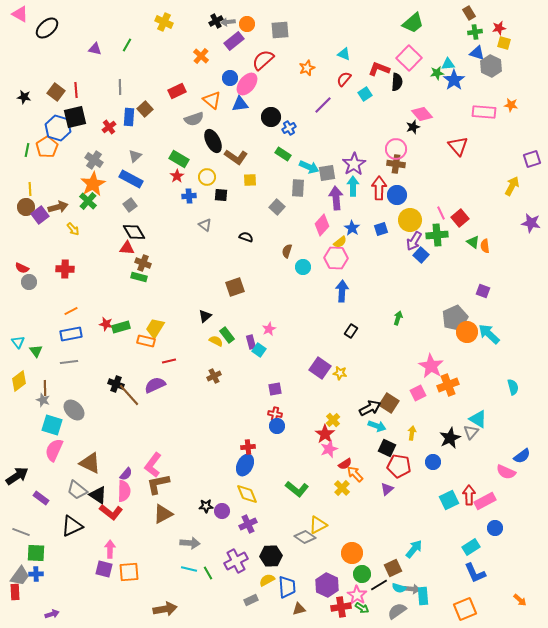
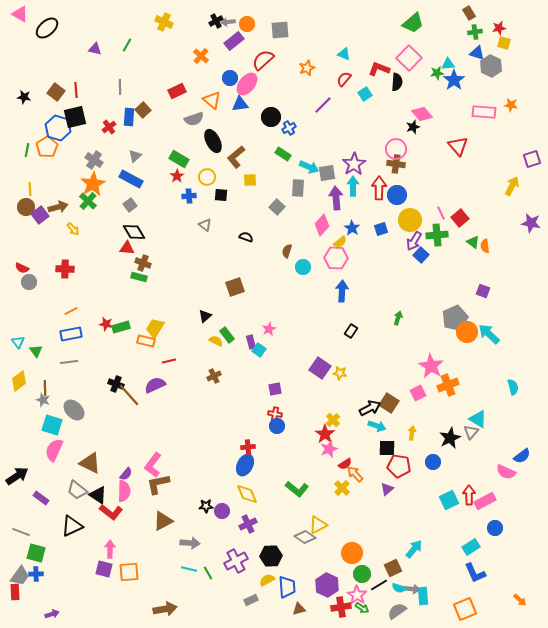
brown square at (145, 109): moved 2 px left, 1 px down
brown L-shape at (236, 157): rotated 105 degrees clockwise
black square at (387, 448): rotated 24 degrees counterclockwise
brown triangle at (163, 514): moved 7 px down
green square at (36, 553): rotated 12 degrees clockwise
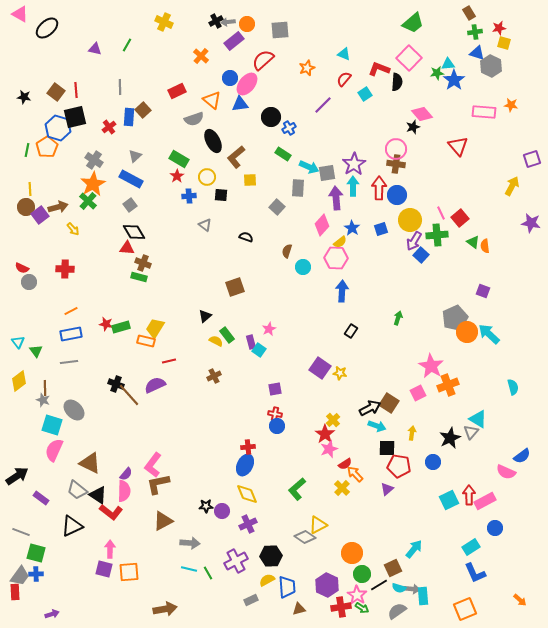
green L-shape at (297, 489): rotated 100 degrees clockwise
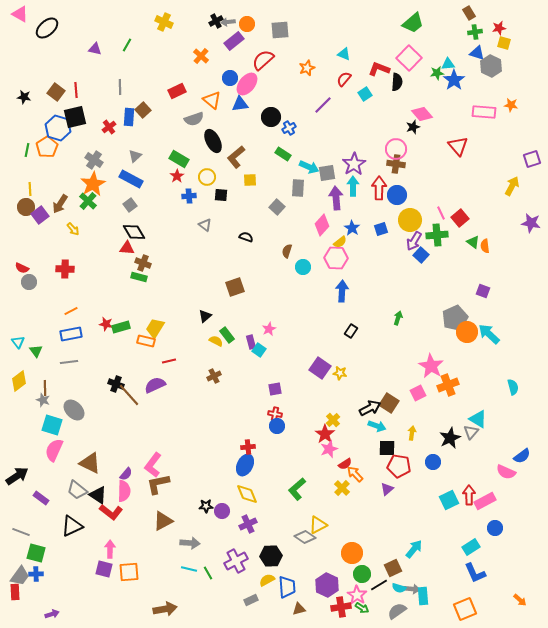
brown arrow at (58, 207): moved 2 px right, 3 px up; rotated 138 degrees clockwise
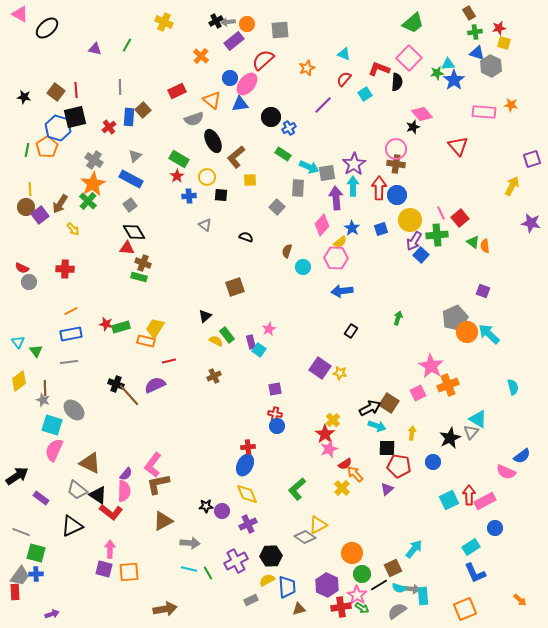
blue arrow at (342, 291): rotated 100 degrees counterclockwise
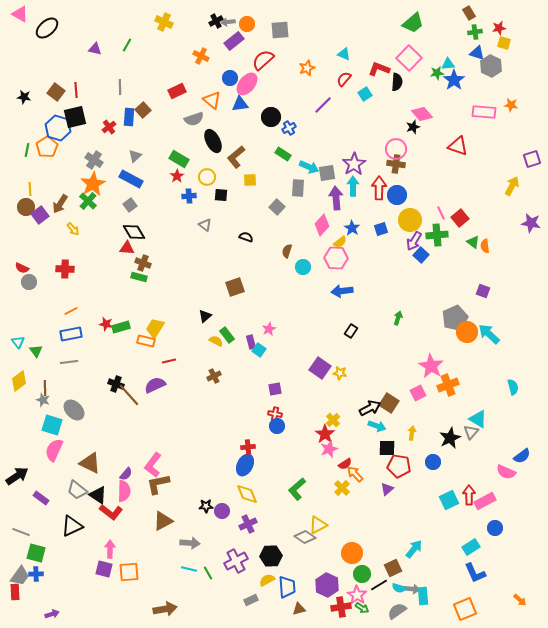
orange cross at (201, 56): rotated 14 degrees counterclockwise
red triangle at (458, 146): rotated 30 degrees counterclockwise
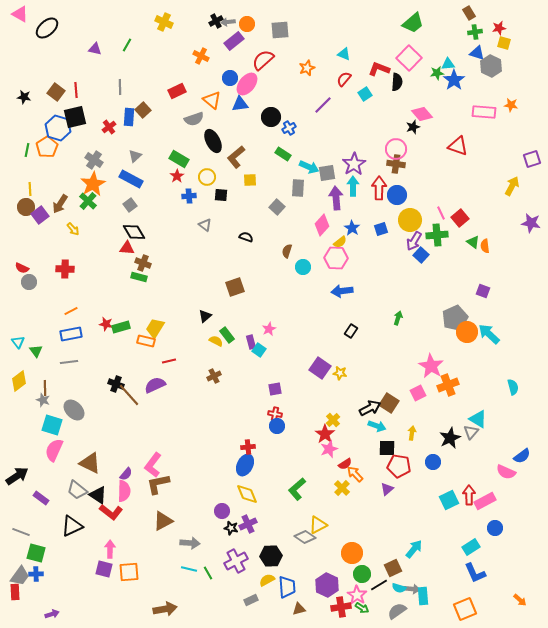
black star at (206, 506): moved 25 px right, 22 px down; rotated 16 degrees clockwise
